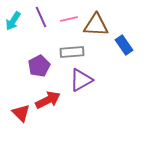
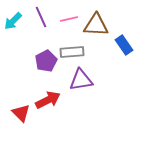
cyan arrow: rotated 12 degrees clockwise
purple pentagon: moved 7 px right, 5 px up
purple triangle: rotated 20 degrees clockwise
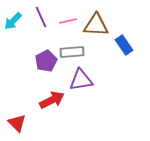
pink line: moved 1 px left, 2 px down
red arrow: moved 4 px right
red triangle: moved 4 px left, 10 px down
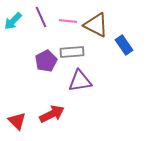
pink line: rotated 18 degrees clockwise
brown triangle: rotated 24 degrees clockwise
purple triangle: moved 1 px left, 1 px down
red arrow: moved 14 px down
red triangle: moved 2 px up
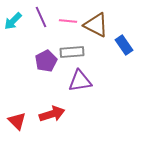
red arrow: rotated 10 degrees clockwise
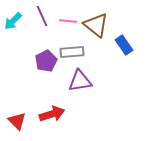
purple line: moved 1 px right, 1 px up
brown triangle: rotated 12 degrees clockwise
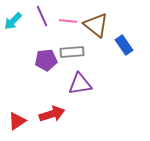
purple pentagon: moved 1 px up; rotated 20 degrees clockwise
purple triangle: moved 3 px down
red triangle: rotated 42 degrees clockwise
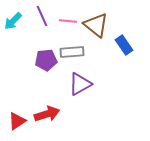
purple triangle: rotated 20 degrees counterclockwise
red arrow: moved 5 px left
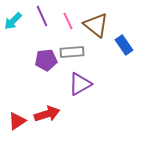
pink line: rotated 60 degrees clockwise
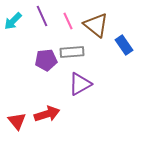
red triangle: rotated 36 degrees counterclockwise
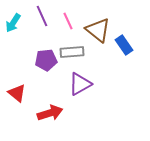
cyan arrow: moved 2 px down; rotated 12 degrees counterclockwise
brown triangle: moved 2 px right, 5 px down
red arrow: moved 3 px right, 1 px up
red triangle: moved 28 px up; rotated 12 degrees counterclockwise
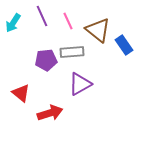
red triangle: moved 4 px right
